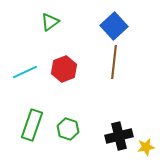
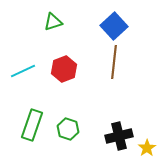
green triangle: moved 3 px right; rotated 18 degrees clockwise
cyan line: moved 2 px left, 1 px up
yellow star: moved 1 px right, 1 px down; rotated 24 degrees counterclockwise
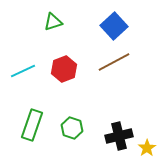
brown line: rotated 56 degrees clockwise
green hexagon: moved 4 px right, 1 px up
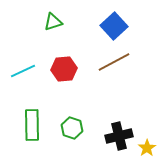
red hexagon: rotated 15 degrees clockwise
green rectangle: rotated 20 degrees counterclockwise
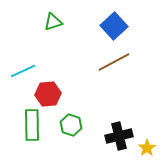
red hexagon: moved 16 px left, 25 px down
green hexagon: moved 1 px left, 3 px up
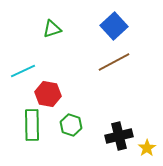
green triangle: moved 1 px left, 7 px down
red hexagon: rotated 15 degrees clockwise
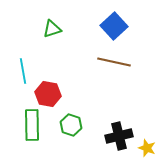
brown line: rotated 40 degrees clockwise
cyan line: rotated 75 degrees counterclockwise
yellow star: rotated 18 degrees counterclockwise
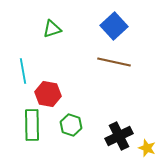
black cross: rotated 12 degrees counterclockwise
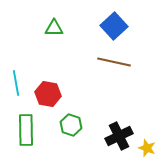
green triangle: moved 2 px right, 1 px up; rotated 18 degrees clockwise
cyan line: moved 7 px left, 12 px down
green rectangle: moved 6 px left, 5 px down
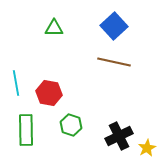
red hexagon: moved 1 px right, 1 px up
yellow star: rotated 24 degrees clockwise
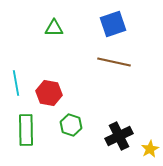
blue square: moved 1 px left, 2 px up; rotated 24 degrees clockwise
yellow star: moved 3 px right, 1 px down
